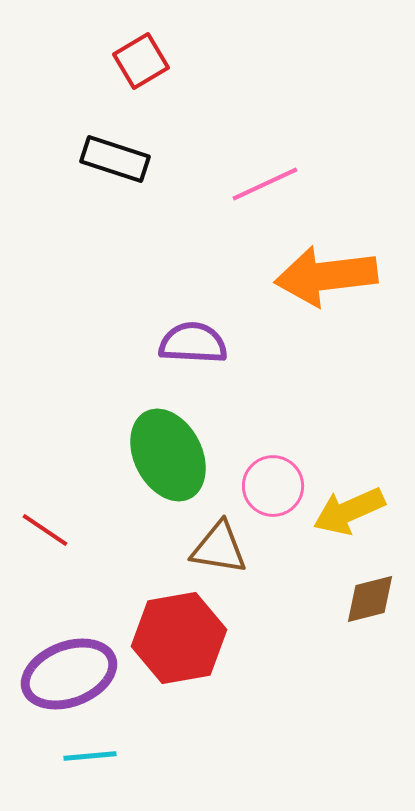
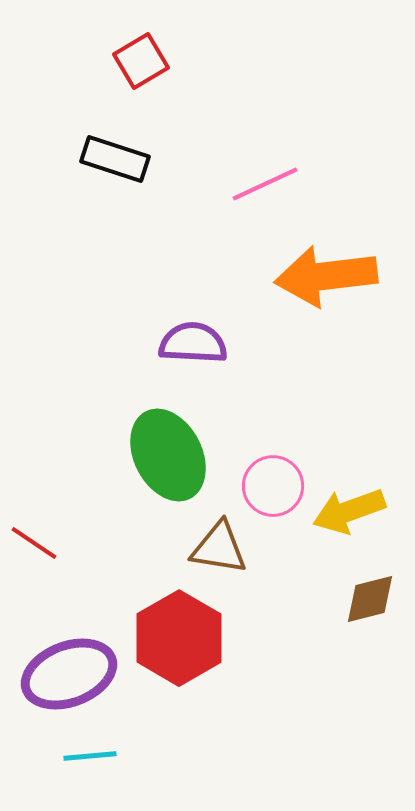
yellow arrow: rotated 4 degrees clockwise
red line: moved 11 px left, 13 px down
red hexagon: rotated 20 degrees counterclockwise
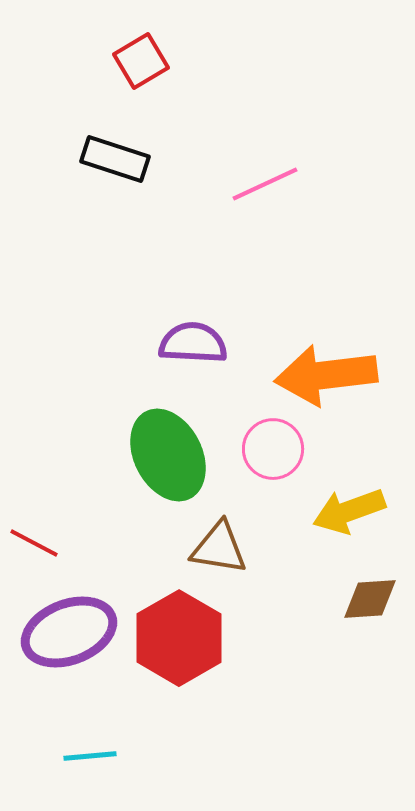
orange arrow: moved 99 px down
pink circle: moved 37 px up
red line: rotated 6 degrees counterclockwise
brown diamond: rotated 10 degrees clockwise
purple ellipse: moved 42 px up
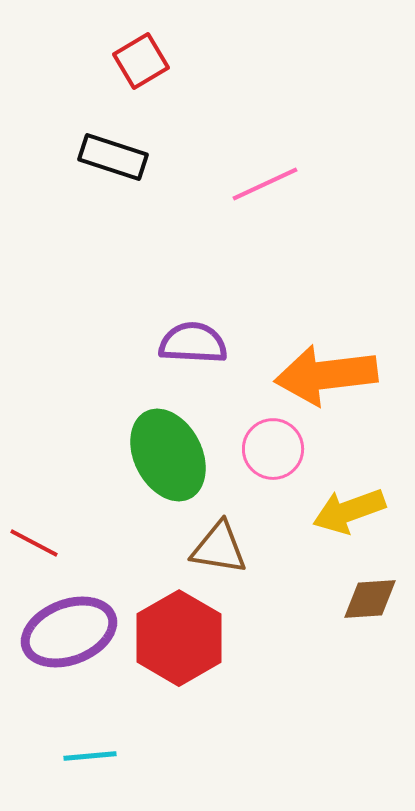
black rectangle: moved 2 px left, 2 px up
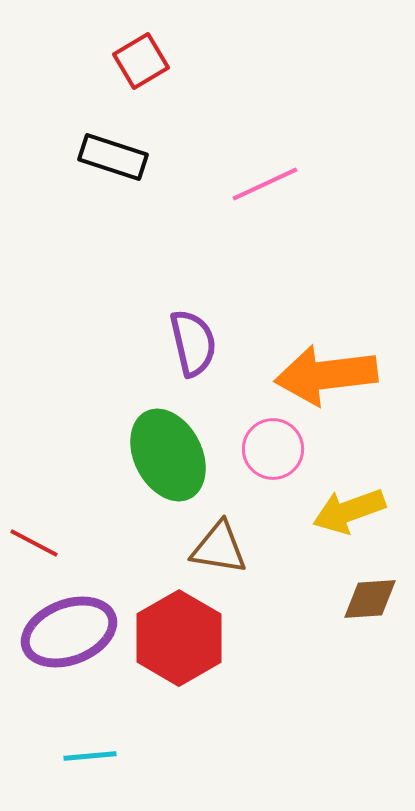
purple semicircle: rotated 74 degrees clockwise
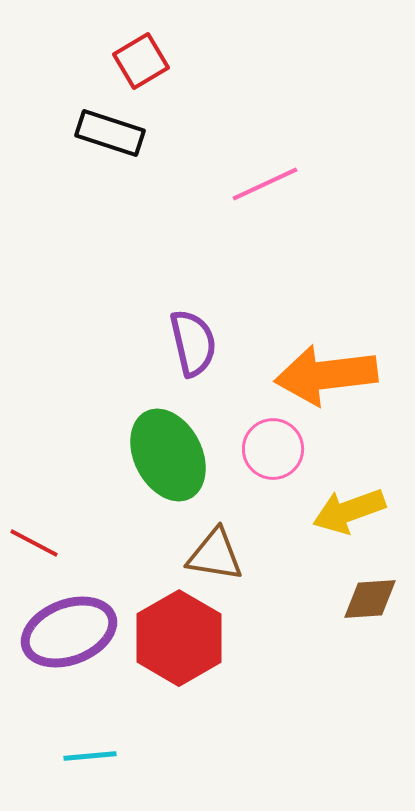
black rectangle: moved 3 px left, 24 px up
brown triangle: moved 4 px left, 7 px down
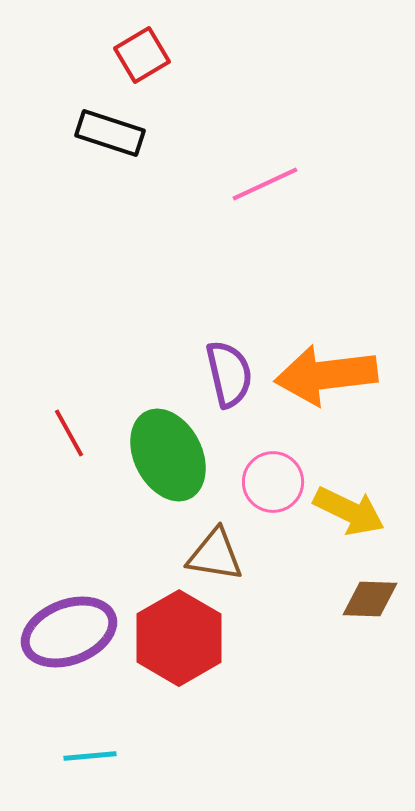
red square: moved 1 px right, 6 px up
purple semicircle: moved 36 px right, 31 px down
pink circle: moved 33 px down
yellow arrow: rotated 134 degrees counterclockwise
red line: moved 35 px right, 110 px up; rotated 33 degrees clockwise
brown diamond: rotated 6 degrees clockwise
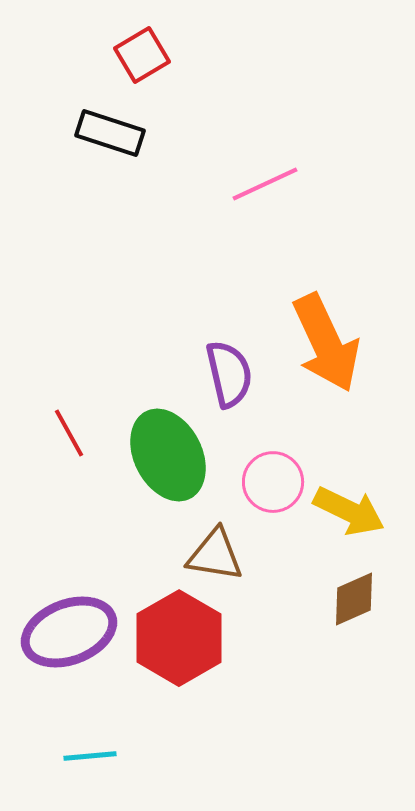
orange arrow: moved 32 px up; rotated 108 degrees counterclockwise
brown diamond: moved 16 px left; rotated 26 degrees counterclockwise
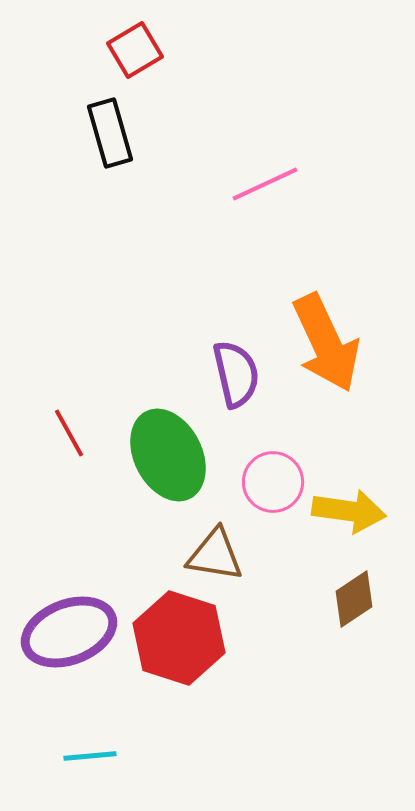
red square: moved 7 px left, 5 px up
black rectangle: rotated 56 degrees clockwise
purple semicircle: moved 7 px right
yellow arrow: rotated 18 degrees counterclockwise
brown diamond: rotated 10 degrees counterclockwise
red hexagon: rotated 12 degrees counterclockwise
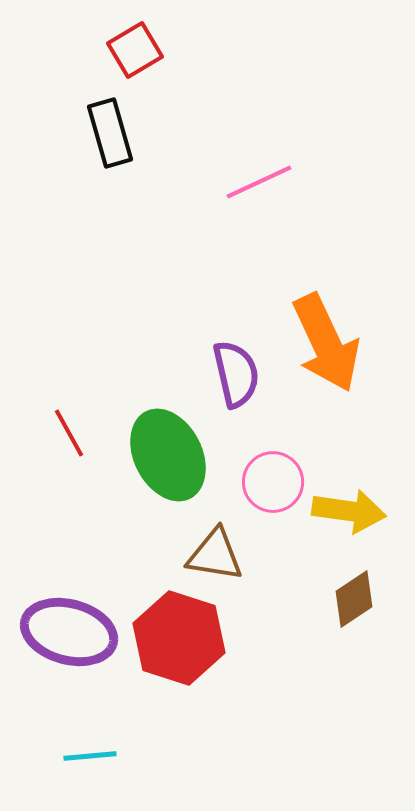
pink line: moved 6 px left, 2 px up
purple ellipse: rotated 36 degrees clockwise
